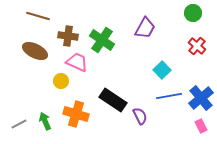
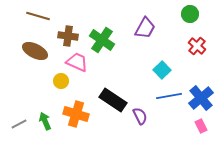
green circle: moved 3 px left, 1 px down
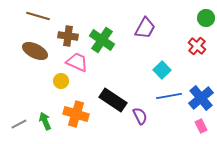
green circle: moved 16 px right, 4 px down
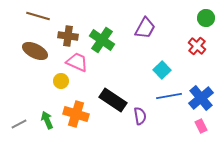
purple semicircle: rotated 18 degrees clockwise
green arrow: moved 2 px right, 1 px up
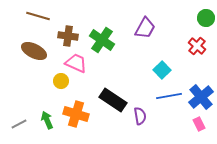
brown ellipse: moved 1 px left
pink trapezoid: moved 1 px left, 1 px down
blue cross: moved 1 px up
pink rectangle: moved 2 px left, 2 px up
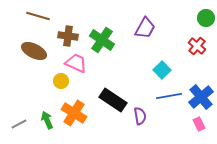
orange cross: moved 2 px left, 1 px up; rotated 15 degrees clockwise
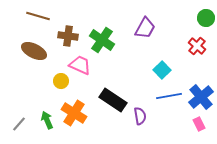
pink trapezoid: moved 4 px right, 2 px down
gray line: rotated 21 degrees counterclockwise
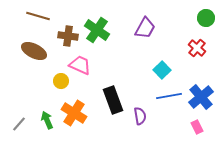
green cross: moved 5 px left, 10 px up
red cross: moved 2 px down
black rectangle: rotated 36 degrees clockwise
pink rectangle: moved 2 px left, 3 px down
